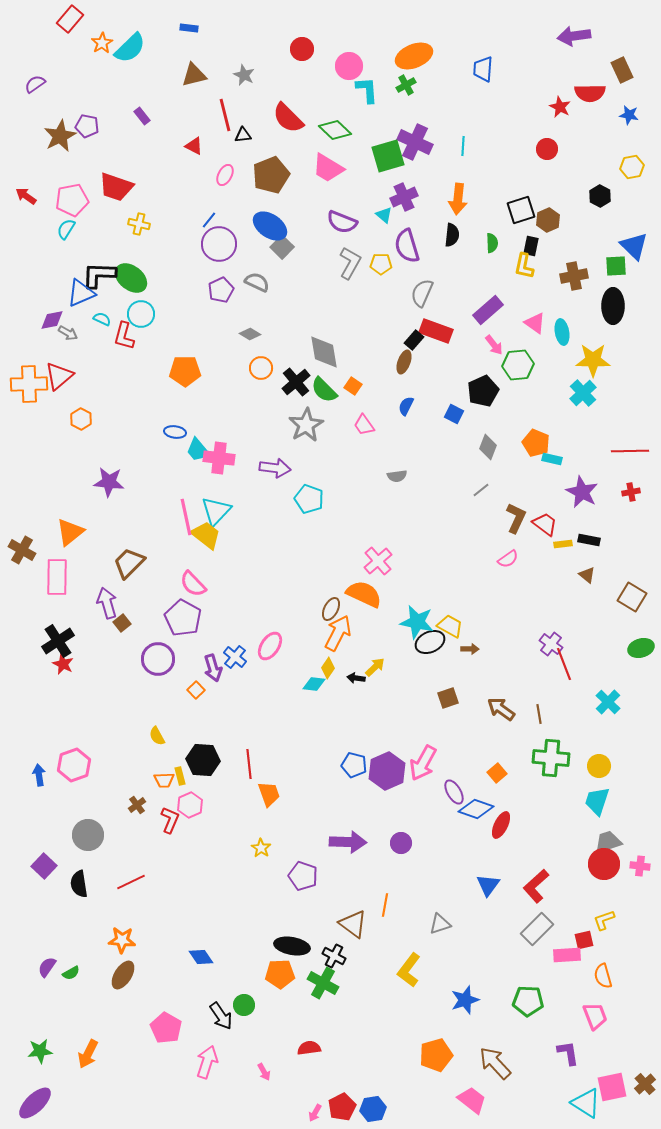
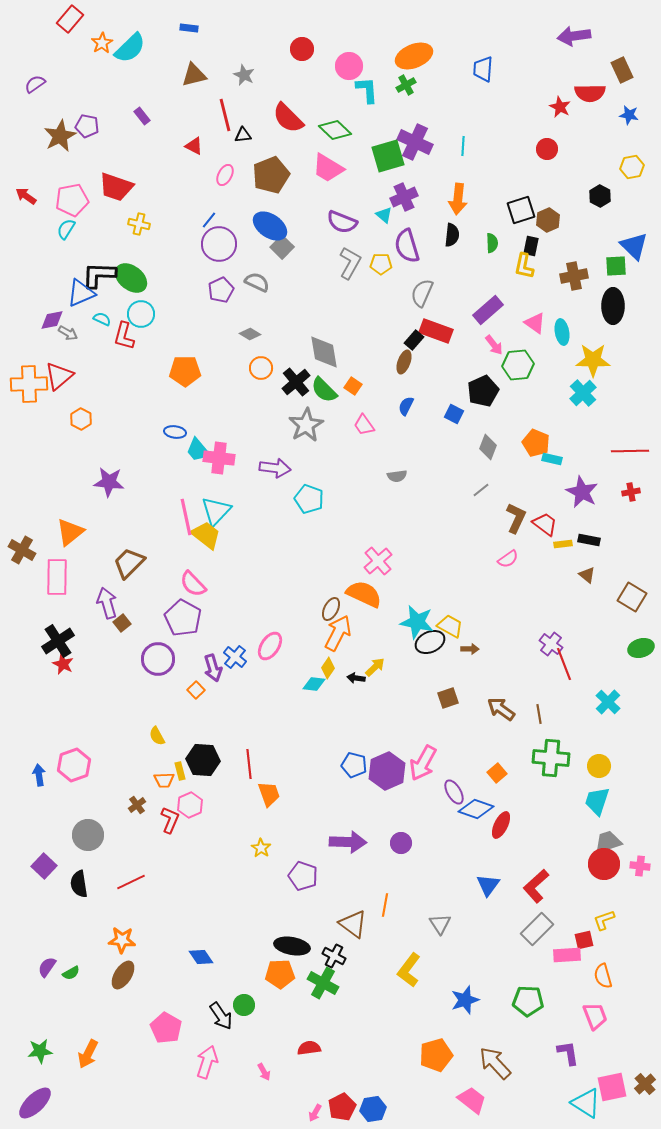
yellow rectangle at (180, 776): moved 5 px up
gray triangle at (440, 924): rotated 45 degrees counterclockwise
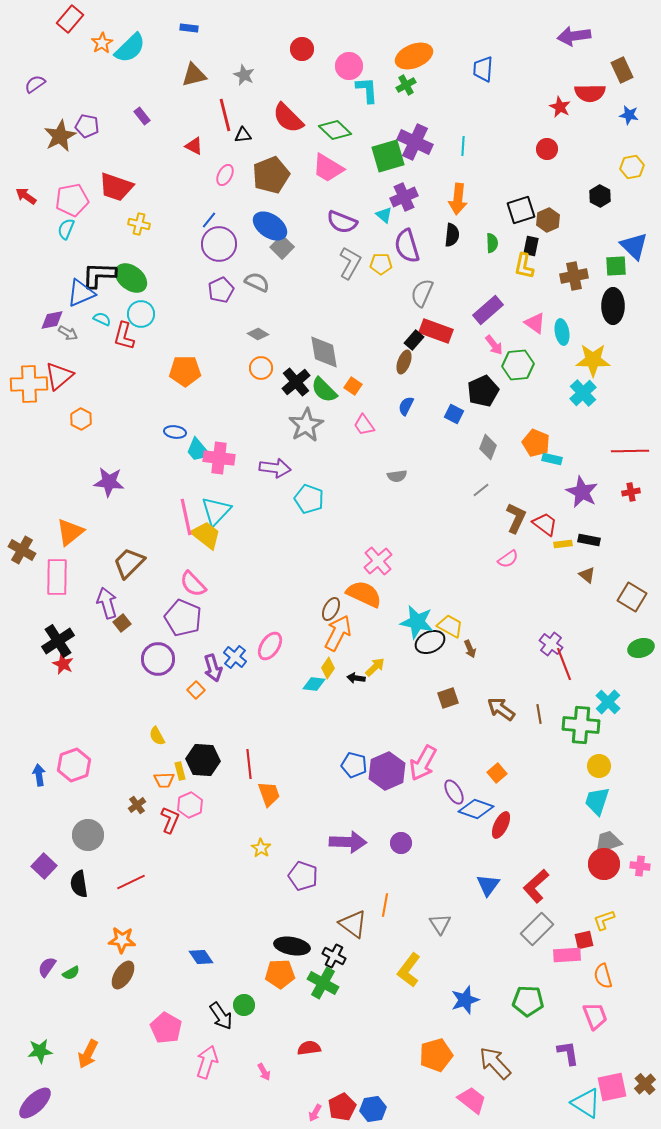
cyan semicircle at (66, 229): rotated 10 degrees counterclockwise
gray diamond at (250, 334): moved 8 px right
purple pentagon at (183, 618): rotated 6 degrees counterclockwise
brown arrow at (470, 649): rotated 66 degrees clockwise
green cross at (551, 758): moved 30 px right, 33 px up
